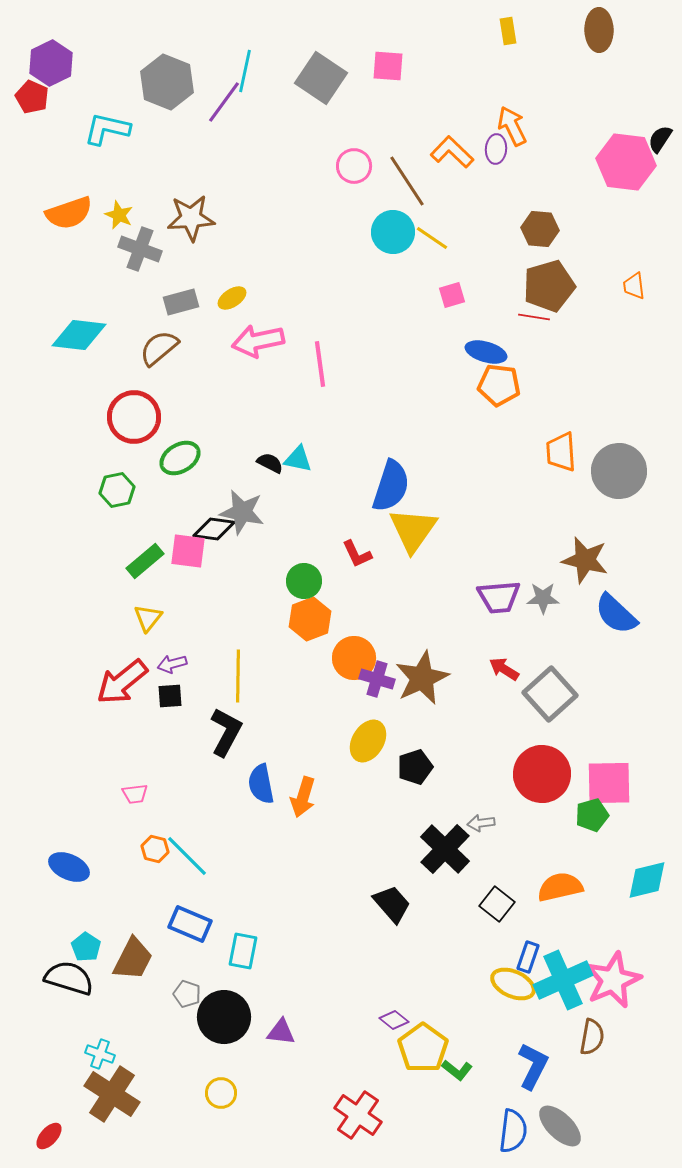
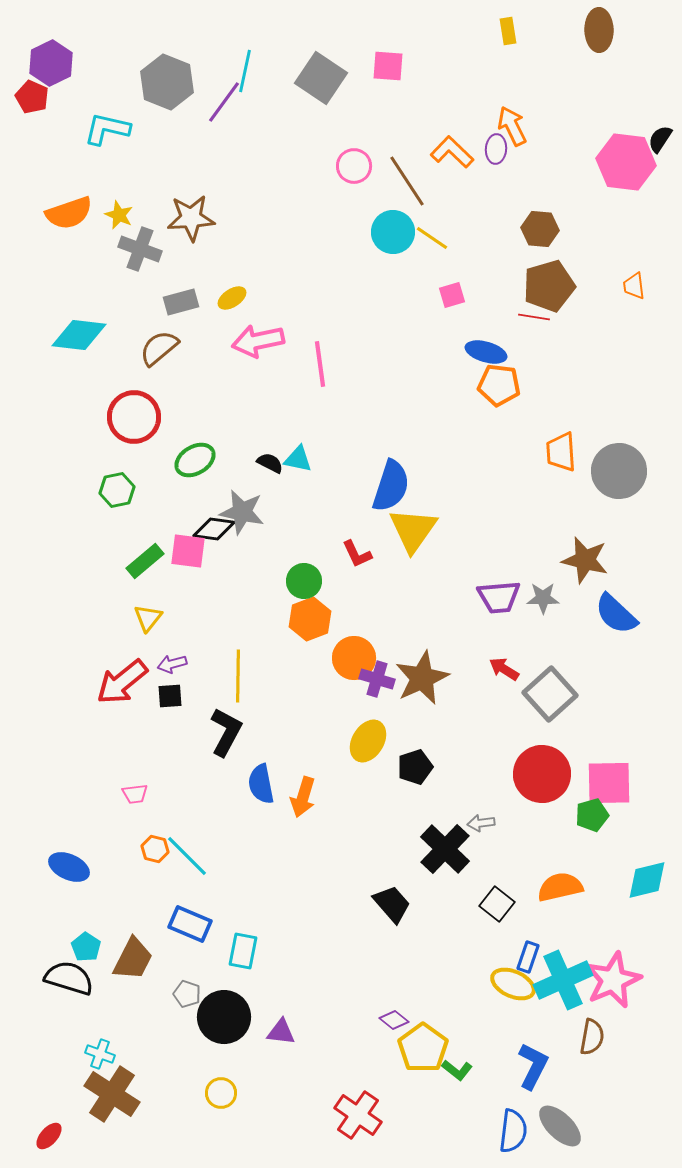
green ellipse at (180, 458): moved 15 px right, 2 px down
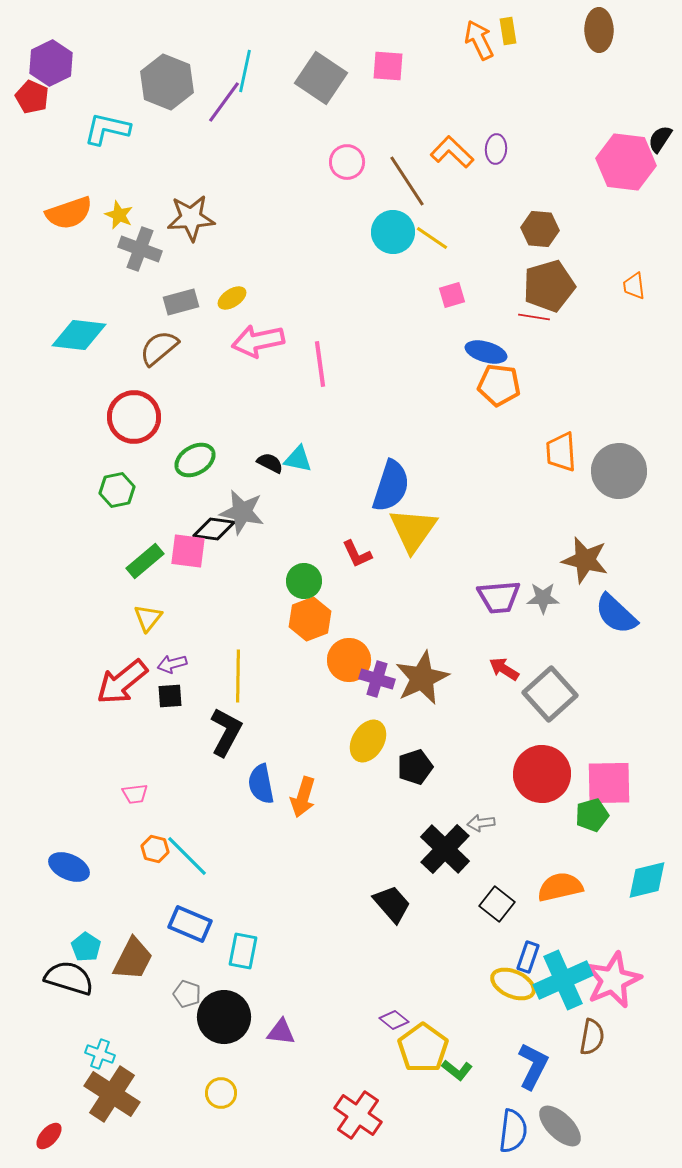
orange arrow at (512, 126): moved 33 px left, 86 px up
pink circle at (354, 166): moved 7 px left, 4 px up
orange circle at (354, 658): moved 5 px left, 2 px down
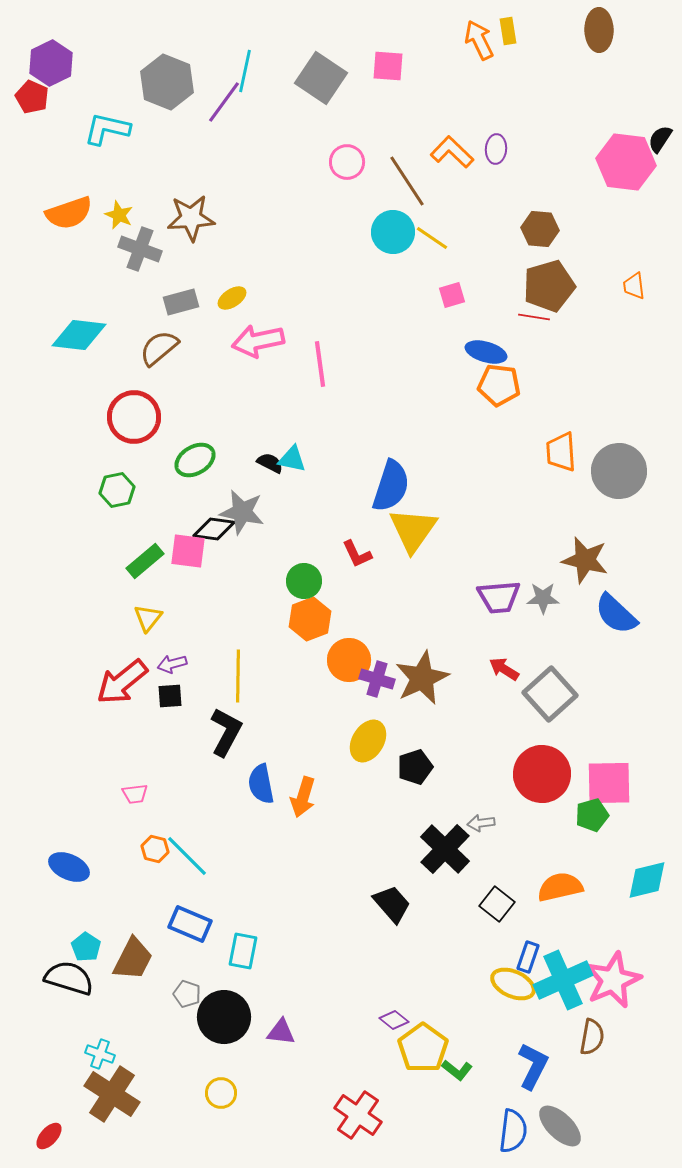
cyan triangle at (298, 459): moved 6 px left
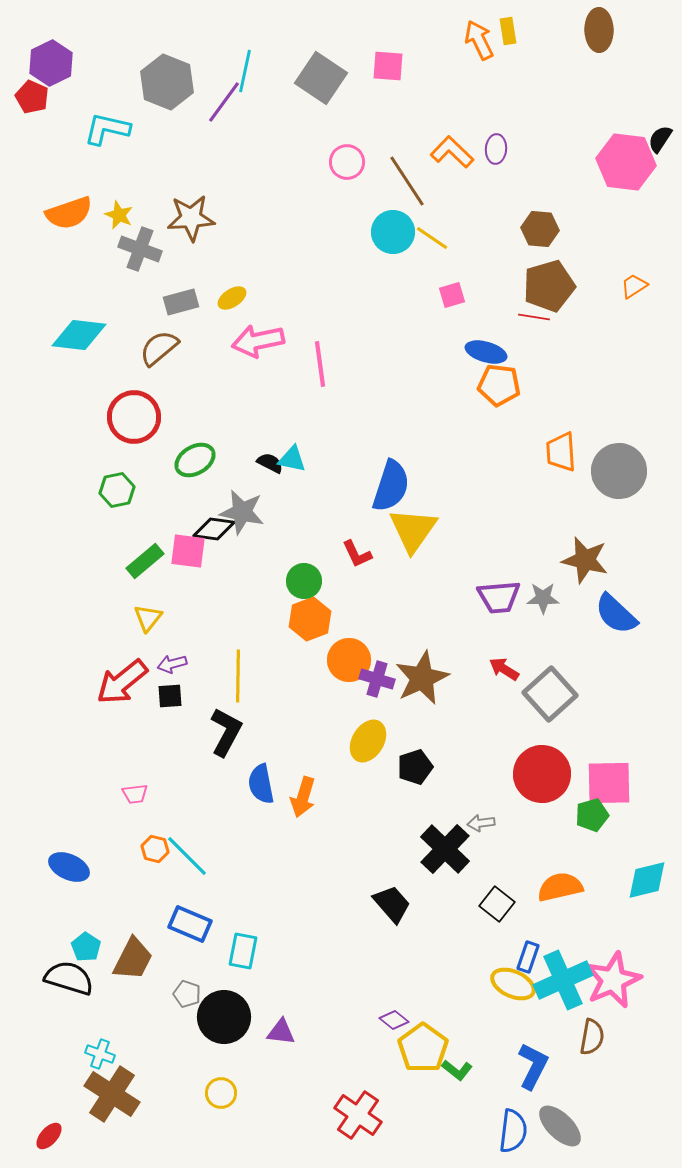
orange trapezoid at (634, 286): rotated 64 degrees clockwise
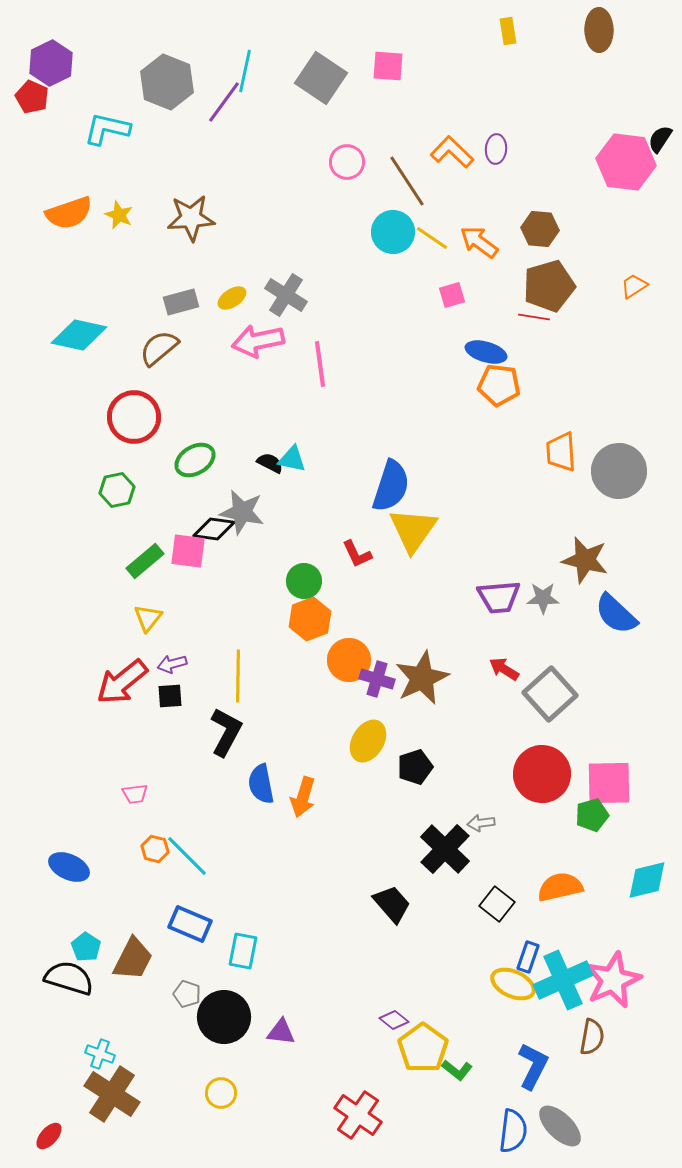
orange arrow at (479, 40): moved 202 px down; rotated 27 degrees counterclockwise
gray cross at (140, 249): moved 146 px right, 46 px down; rotated 12 degrees clockwise
cyan diamond at (79, 335): rotated 6 degrees clockwise
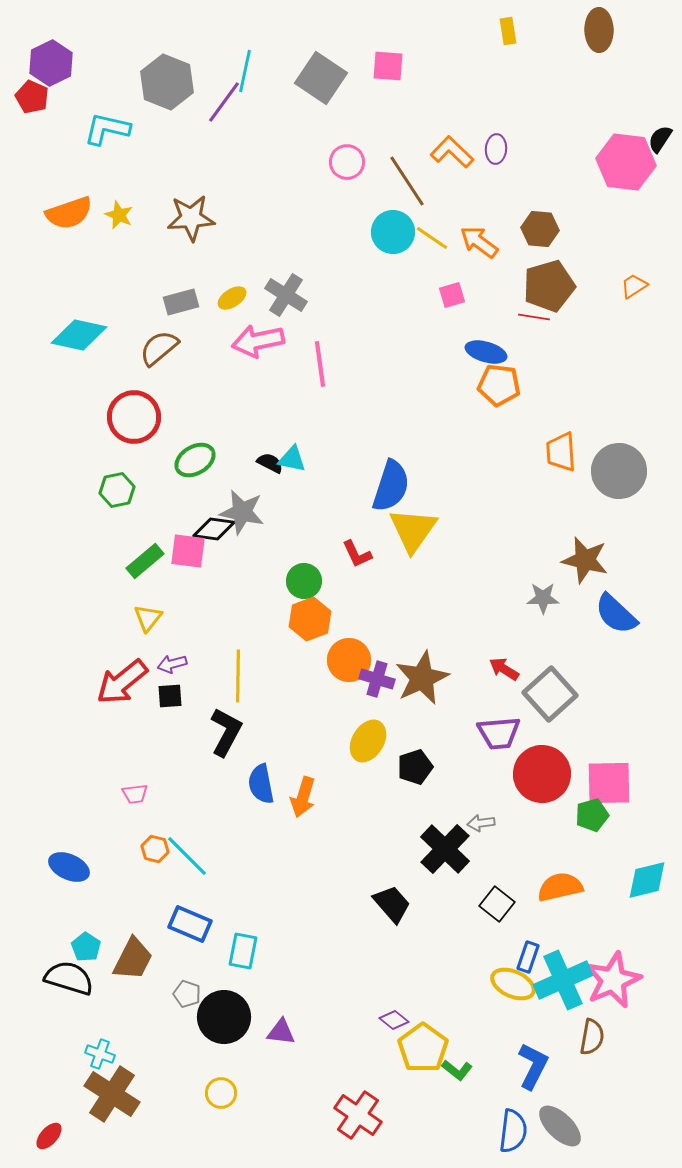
purple trapezoid at (499, 597): moved 136 px down
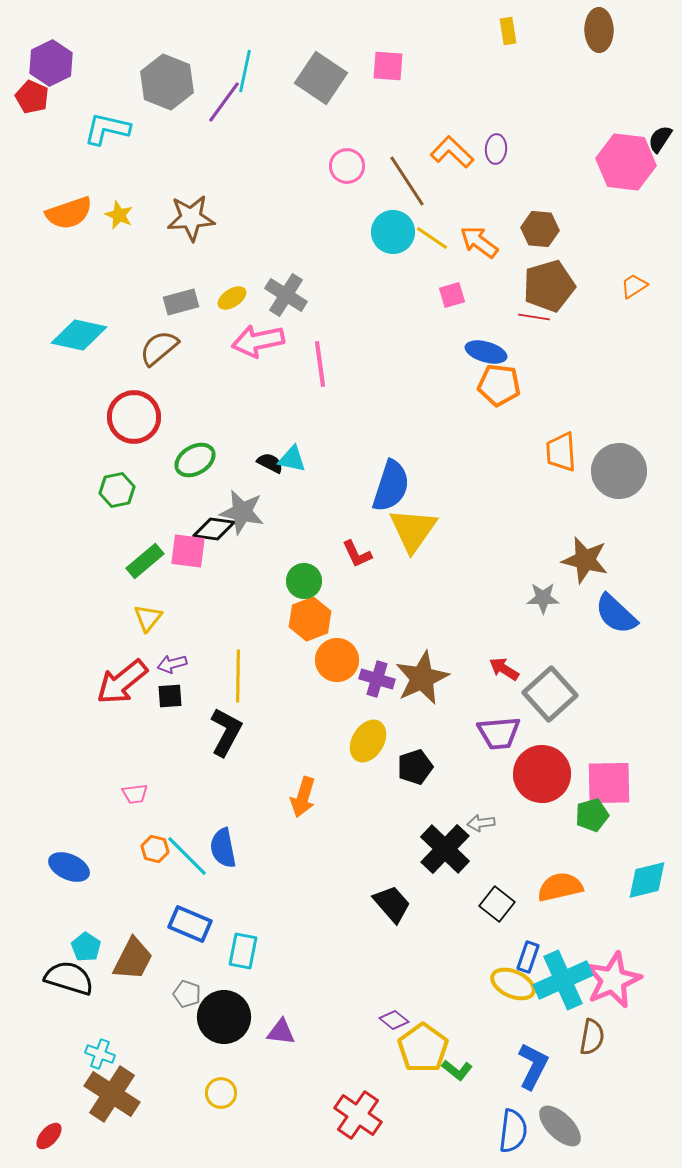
pink circle at (347, 162): moved 4 px down
orange circle at (349, 660): moved 12 px left
blue semicircle at (261, 784): moved 38 px left, 64 px down
